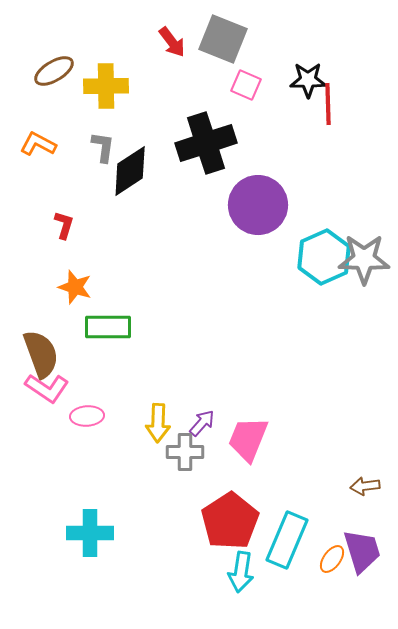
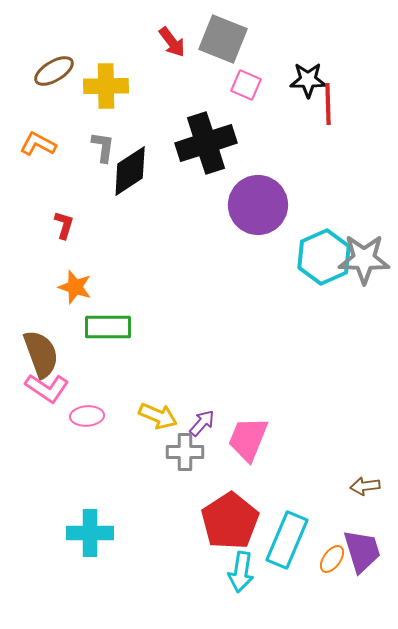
yellow arrow: moved 7 px up; rotated 69 degrees counterclockwise
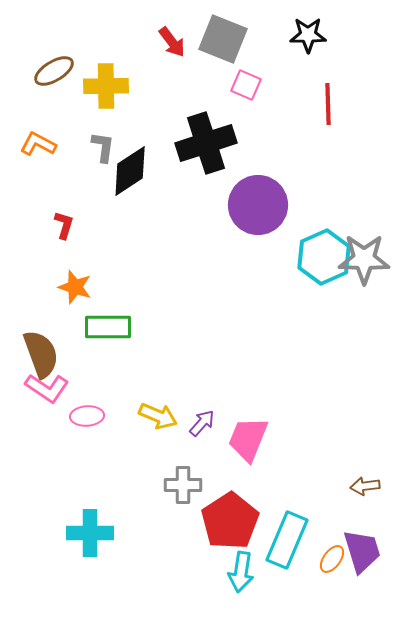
black star: moved 45 px up
gray cross: moved 2 px left, 33 px down
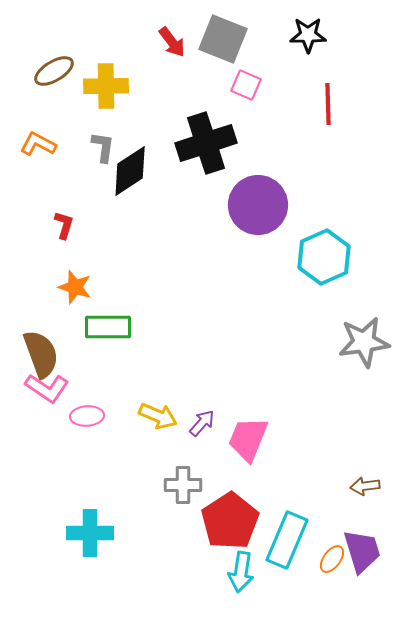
gray star: moved 83 px down; rotated 9 degrees counterclockwise
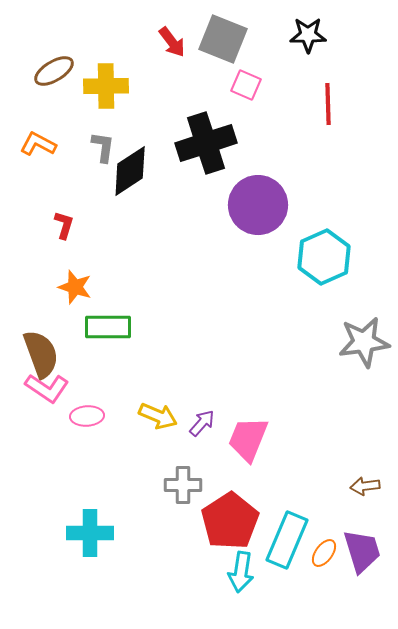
orange ellipse: moved 8 px left, 6 px up
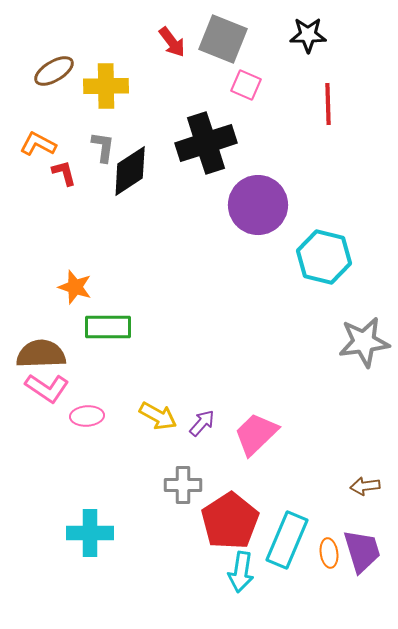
red L-shape: moved 52 px up; rotated 32 degrees counterclockwise
cyan hexagon: rotated 22 degrees counterclockwise
brown semicircle: rotated 72 degrees counterclockwise
yellow arrow: rotated 6 degrees clockwise
pink trapezoid: moved 8 px right, 5 px up; rotated 24 degrees clockwise
orange ellipse: moved 5 px right; rotated 44 degrees counterclockwise
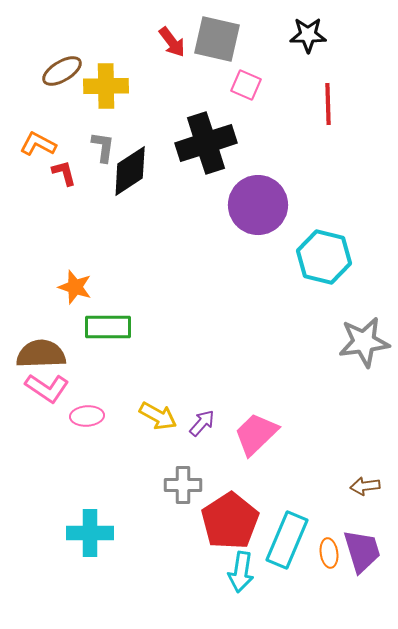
gray square: moved 6 px left; rotated 9 degrees counterclockwise
brown ellipse: moved 8 px right
